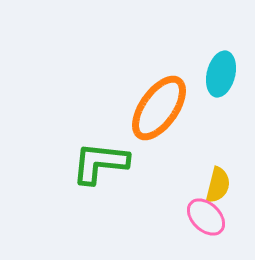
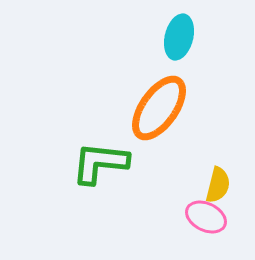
cyan ellipse: moved 42 px left, 37 px up
pink ellipse: rotated 18 degrees counterclockwise
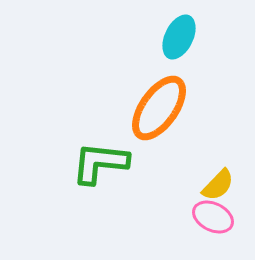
cyan ellipse: rotated 12 degrees clockwise
yellow semicircle: rotated 30 degrees clockwise
pink ellipse: moved 7 px right
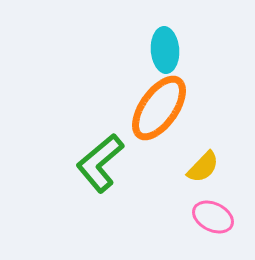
cyan ellipse: moved 14 px left, 13 px down; rotated 30 degrees counterclockwise
green L-shape: rotated 46 degrees counterclockwise
yellow semicircle: moved 15 px left, 18 px up
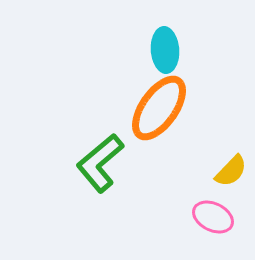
yellow semicircle: moved 28 px right, 4 px down
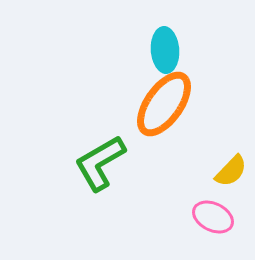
orange ellipse: moved 5 px right, 4 px up
green L-shape: rotated 10 degrees clockwise
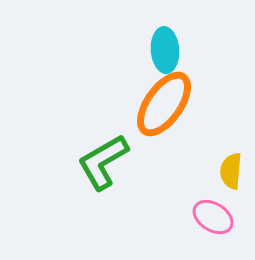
green L-shape: moved 3 px right, 1 px up
yellow semicircle: rotated 141 degrees clockwise
pink ellipse: rotated 6 degrees clockwise
